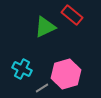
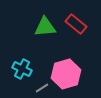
red rectangle: moved 4 px right, 9 px down
green triangle: rotated 20 degrees clockwise
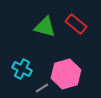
green triangle: rotated 20 degrees clockwise
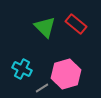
green triangle: rotated 30 degrees clockwise
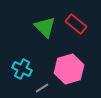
pink hexagon: moved 3 px right, 5 px up
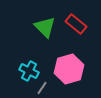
cyan cross: moved 7 px right, 2 px down
gray line: rotated 24 degrees counterclockwise
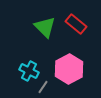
pink hexagon: rotated 12 degrees counterclockwise
gray line: moved 1 px right, 1 px up
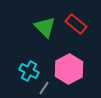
gray line: moved 1 px right, 1 px down
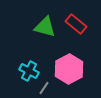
green triangle: rotated 30 degrees counterclockwise
